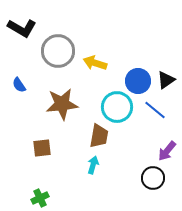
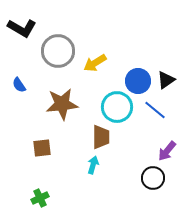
yellow arrow: rotated 50 degrees counterclockwise
brown trapezoid: moved 2 px right, 1 px down; rotated 10 degrees counterclockwise
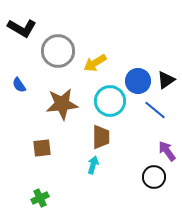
cyan circle: moved 7 px left, 6 px up
purple arrow: rotated 105 degrees clockwise
black circle: moved 1 px right, 1 px up
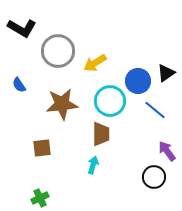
black triangle: moved 7 px up
brown trapezoid: moved 3 px up
